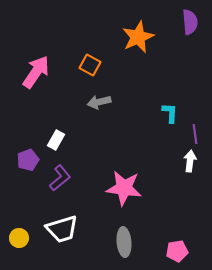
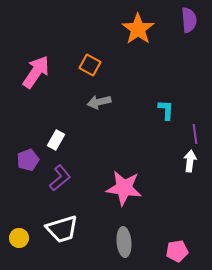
purple semicircle: moved 1 px left, 2 px up
orange star: moved 8 px up; rotated 12 degrees counterclockwise
cyan L-shape: moved 4 px left, 3 px up
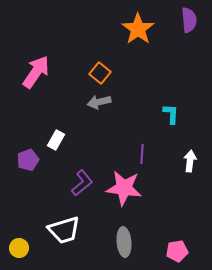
orange square: moved 10 px right, 8 px down; rotated 10 degrees clockwise
cyan L-shape: moved 5 px right, 4 px down
purple line: moved 53 px left, 20 px down; rotated 12 degrees clockwise
purple L-shape: moved 22 px right, 5 px down
white trapezoid: moved 2 px right, 1 px down
yellow circle: moved 10 px down
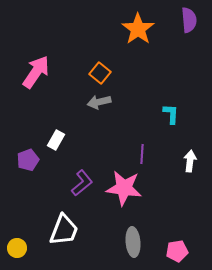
white trapezoid: rotated 52 degrees counterclockwise
gray ellipse: moved 9 px right
yellow circle: moved 2 px left
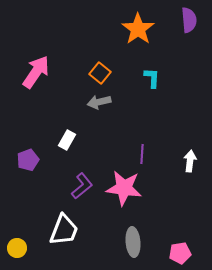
cyan L-shape: moved 19 px left, 36 px up
white rectangle: moved 11 px right
purple L-shape: moved 3 px down
pink pentagon: moved 3 px right, 2 px down
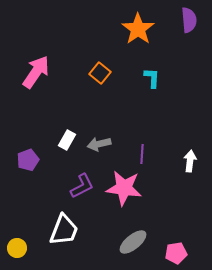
gray arrow: moved 42 px down
purple L-shape: rotated 12 degrees clockwise
gray ellipse: rotated 56 degrees clockwise
pink pentagon: moved 4 px left
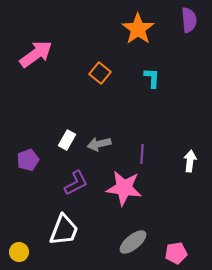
pink arrow: moved 18 px up; rotated 20 degrees clockwise
purple L-shape: moved 6 px left, 3 px up
yellow circle: moved 2 px right, 4 px down
